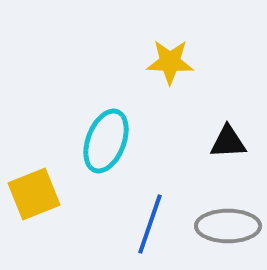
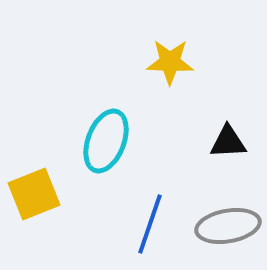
gray ellipse: rotated 10 degrees counterclockwise
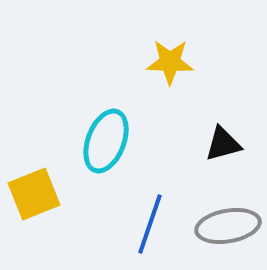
black triangle: moved 5 px left, 2 px down; rotated 12 degrees counterclockwise
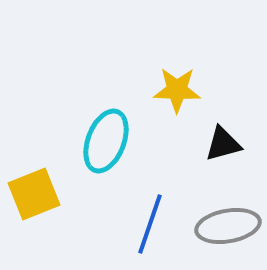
yellow star: moved 7 px right, 28 px down
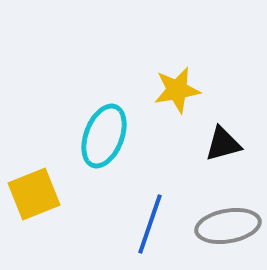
yellow star: rotated 12 degrees counterclockwise
cyan ellipse: moved 2 px left, 5 px up
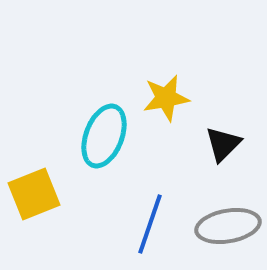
yellow star: moved 11 px left, 8 px down
black triangle: rotated 30 degrees counterclockwise
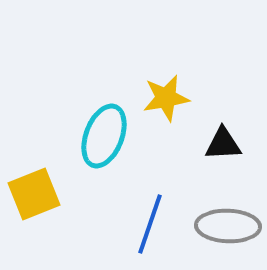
black triangle: rotated 42 degrees clockwise
gray ellipse: rotated 12 degrees clockwise
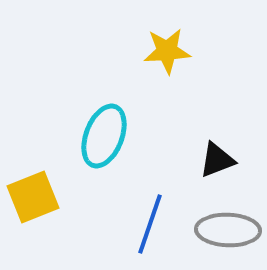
yellow star: moved 1 px right, 47 px up; rotated 6 degrees clockwise
black triangle: moved 6 px left, 16 px down; rotated 18 degrees counterclockwise
yellow square: moved 1 px left, 3 px down
gray ellipse: moved 4 px down
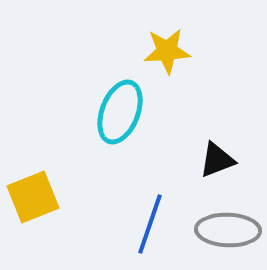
cyan ellipse: moved 16 px right, 24 px up
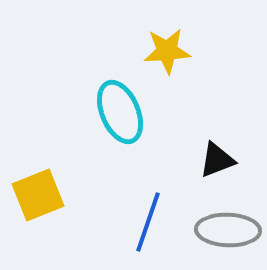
cyan ellipse: rotated 44 degrees counterclockwise
yellow square: moved 5 px right, 2 px up
blue line: moved 2 px left, 2 px up
